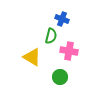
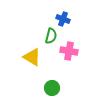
blue cross: moved 1 px right
green circle: moved 8 px left, 11 px down
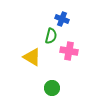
blue cross: moved 1 px left
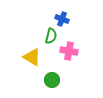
green circle: moved 8 px up
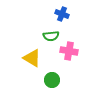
blue cross: moved 5 px up
green semicircle: rotated 70 degrees clockwise
yellow triangle: moved 1 px down
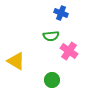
blue cross: moved 1 px left, 1 px up
pink cross: rotated 24 degrees clockwise
yellow triangle: moved 16 px left, 3 px down
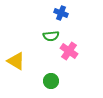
green circle: moved 1 px left, 1 px down
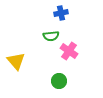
blue cross: rotated 32 degrees counterclockwise
yellow triangle: rotated 18 degrees clockwise
green circle: moved 8 px right
